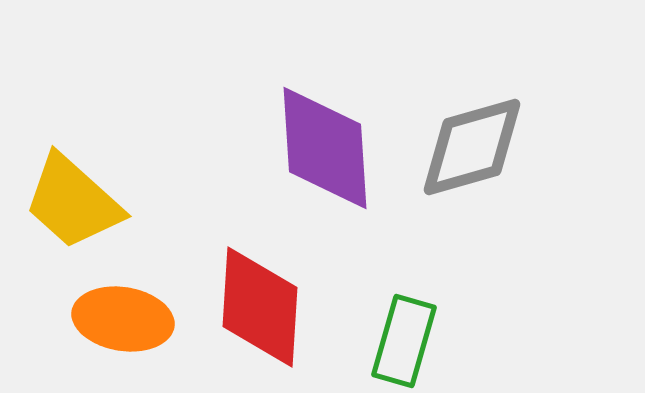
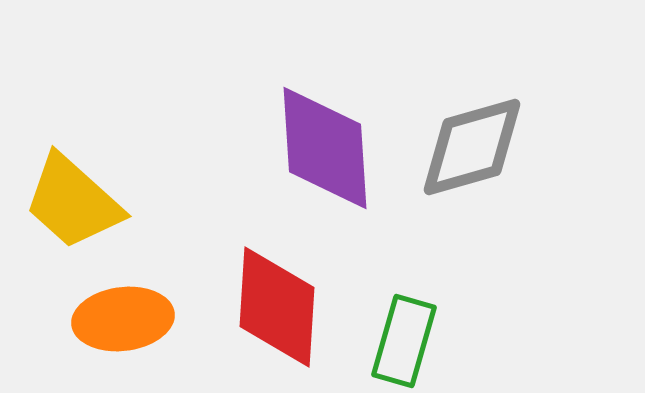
red diamond: moved 17 px right
orange ellipse: rotated 16 degrees counterclockwise
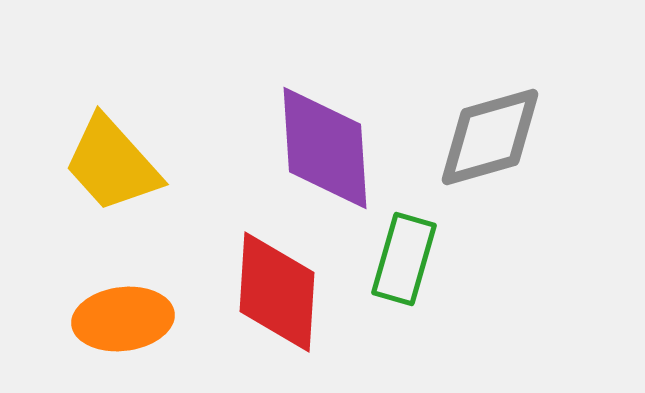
gray diamond: moved 18 px right, 10 px up
yellow trapezoid: moved 39 px right, 38 px up; rotated 6 degrees clockwise
red diamond: moved 15 px up
green rectangle: moved 82 px up
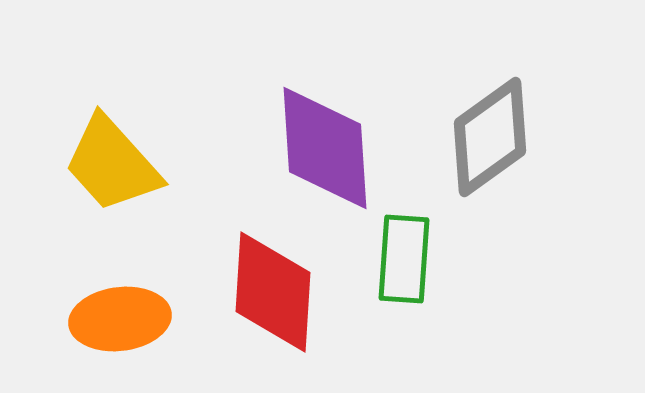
gray diamond: rotated 20 degrees counterclockwise
green rectangle: rotated 12 degrees counterclockwise
red diamond: moved 4 px left
orange ellipse: moved 3 px left
